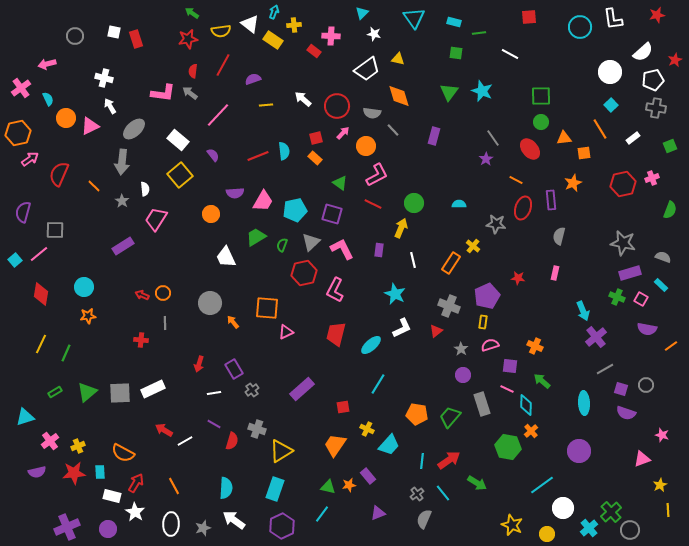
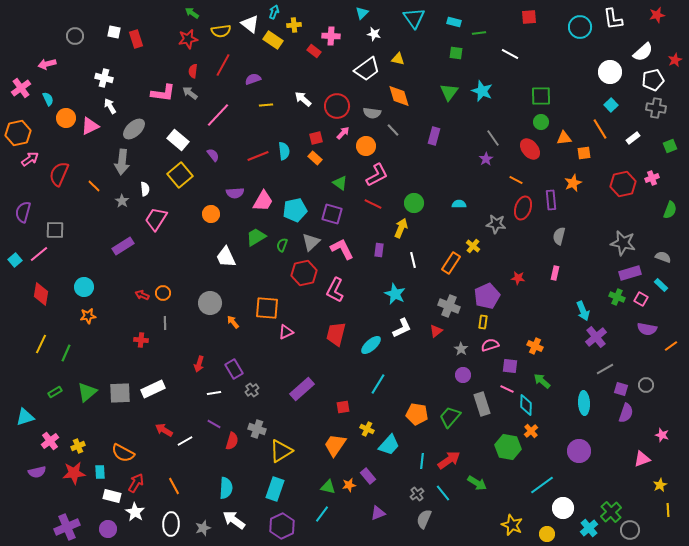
purple semicircle at (626, 413): rotated 90 degrees counterclockwise
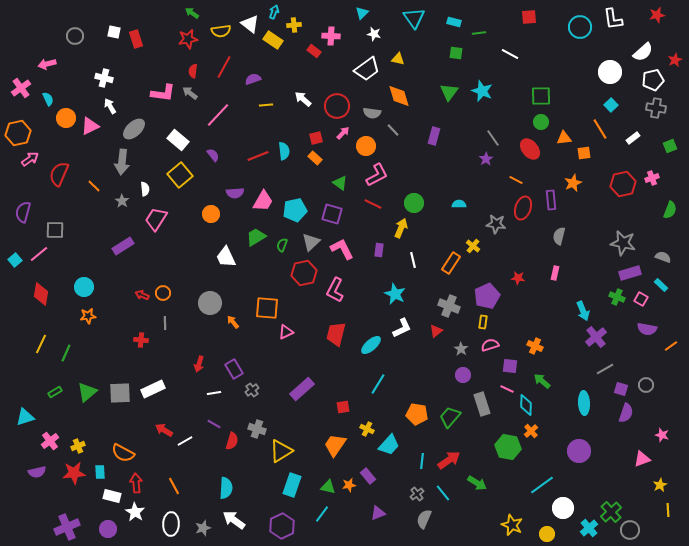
red line at (223, 65): moved 1 px right, 2 px down
red arrow at (136, 483): rotated 36 degrees counterclockwise
cyan rectangle at (275, 489): moved 17 px right, 4 px up
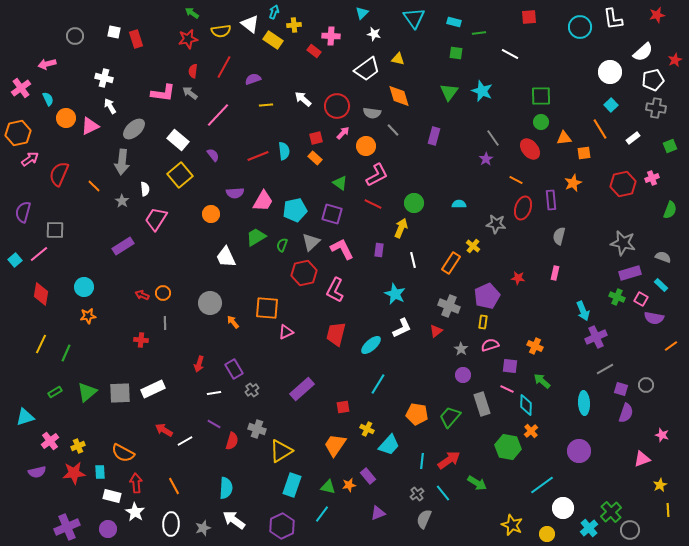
purple semicircle at (647, 329): moved 7 px right, 11 px up
purple cross at (596, 337): rotated 15 degrees clockwise
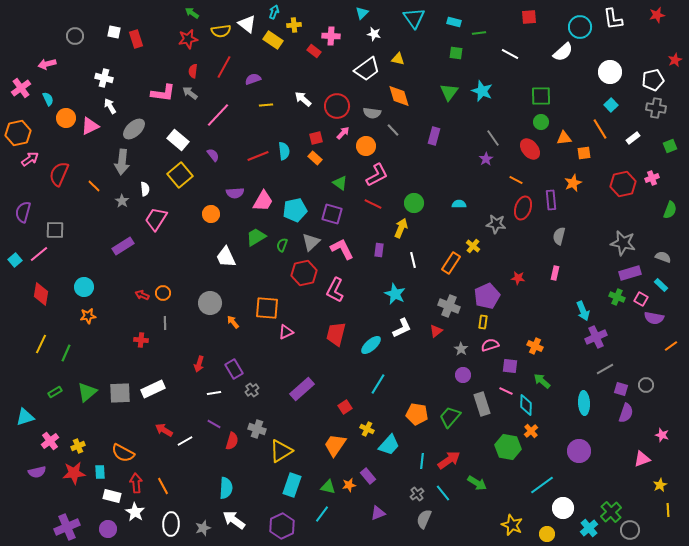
white triangle at (250, 24): moved 3 px left
white semicircle at (643, 52): moved 80 px left
pink line at (507, 389): moved 1 px left, 2 px down
red square at (343, 407): moved 2 px right; rotated 24 degrees counterclockwise
orange line at (174, 486): moved 11 px left
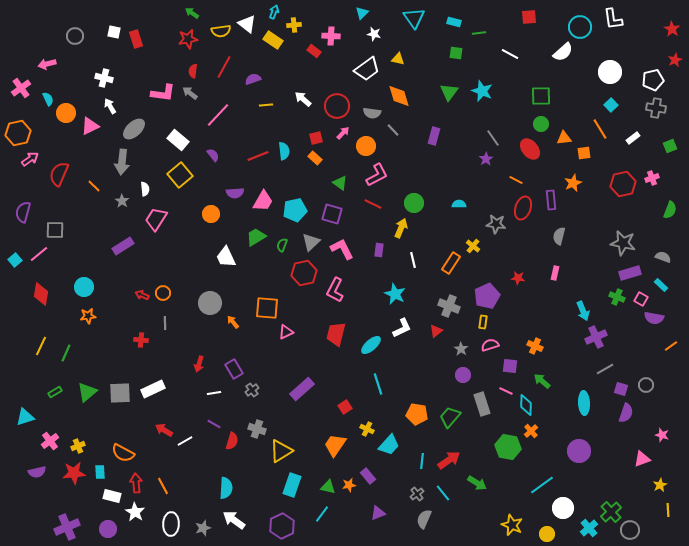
red star at (657, 15): moved 15 px right, 14 px down; rotated 28 degrees counterclockwise
orange circle at (66, 118): moved 5 px up
green circle at (541, 122): moved 2 px down
yellow line at (41, 344): moved 2 px down
cyan line at (378, 384): rotated 50 degrees counterclockwise
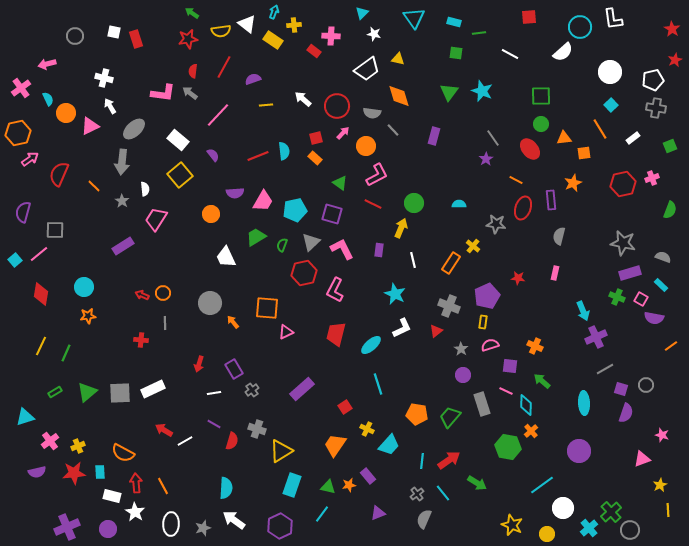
purple hexagon at (282, 526): moved 2 px left
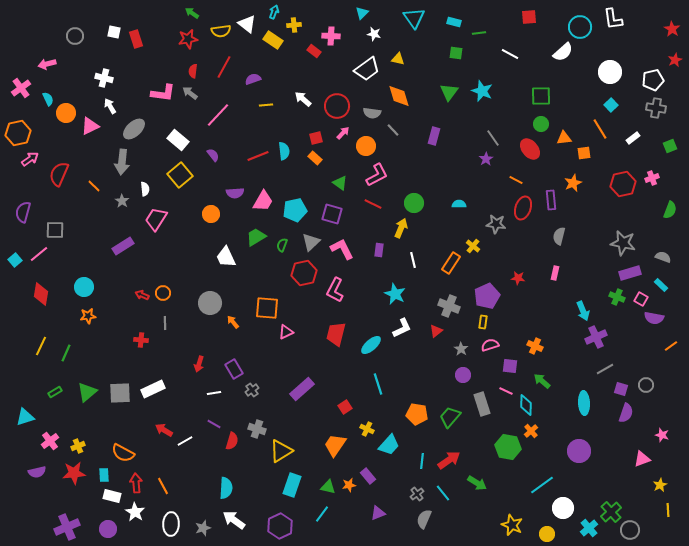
cyan rectangle at (100, 472): moved 4 px right, 3 px down
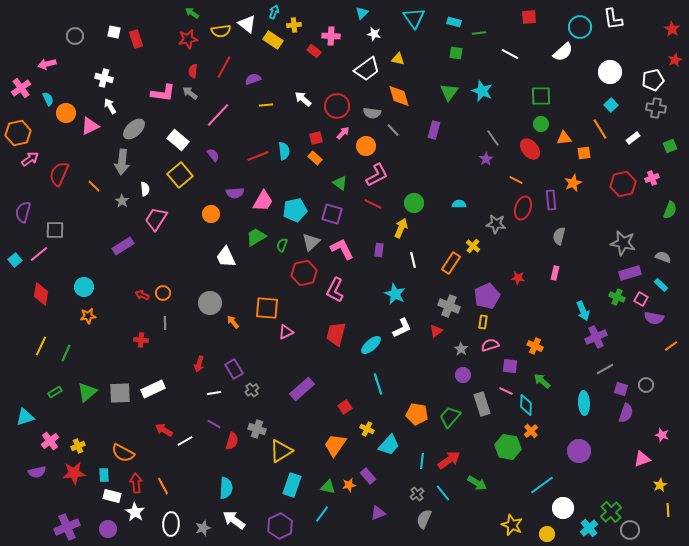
purple rectangle at (434, 136): moved 6 px up
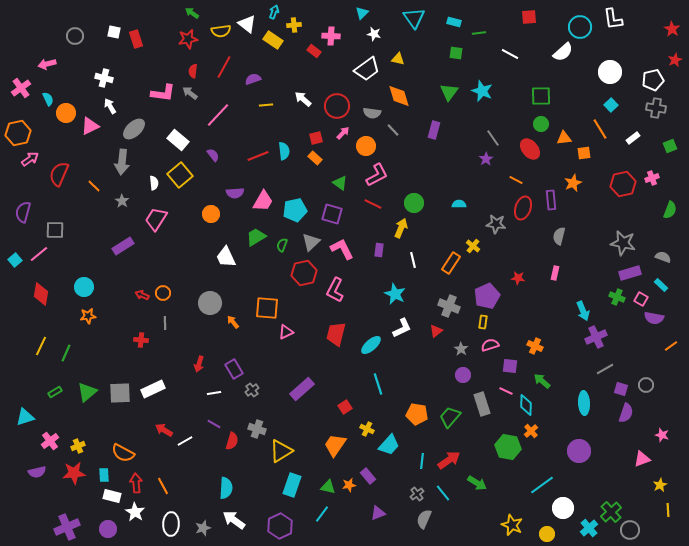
white semicircle at (145, 189): moved 9 px right, 6 px up
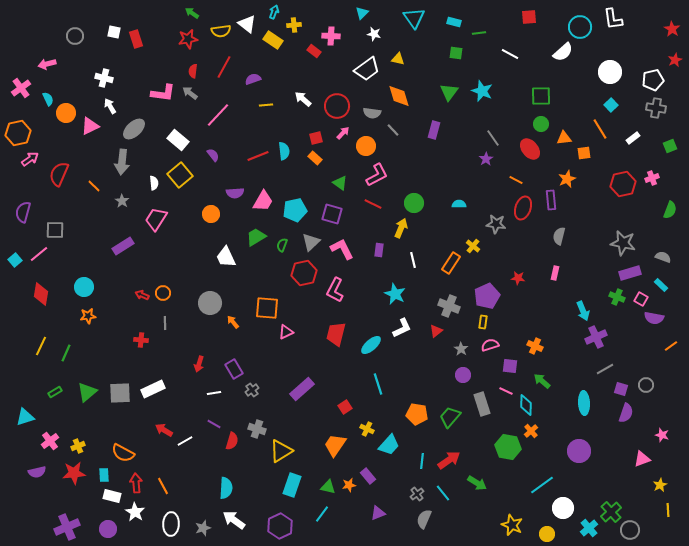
orange star at (573, 183): moved 6 px left, 4 px up
